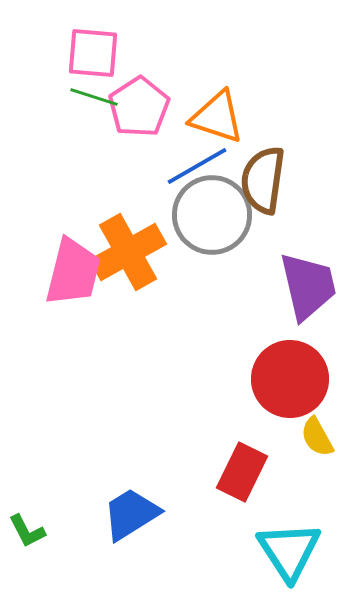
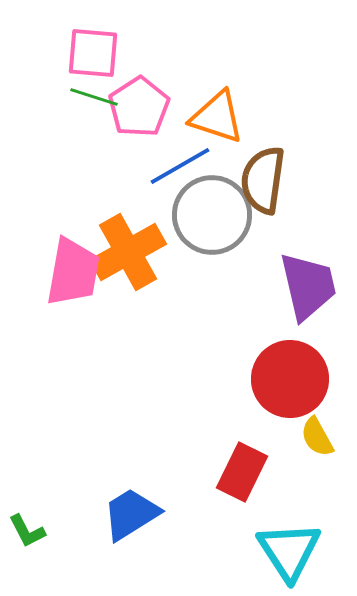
blue line: moved 17 px left
pink trapezoid: rotated 4 degrees counterclockwise
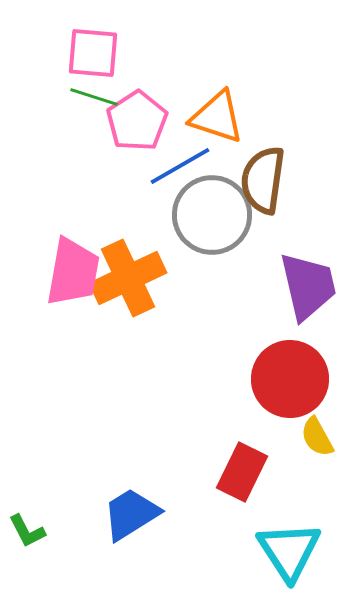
pink pentagon: moved 2 px left, 14 px down
orange cross: moved 26 px down; rotated 4 degrees clockwise
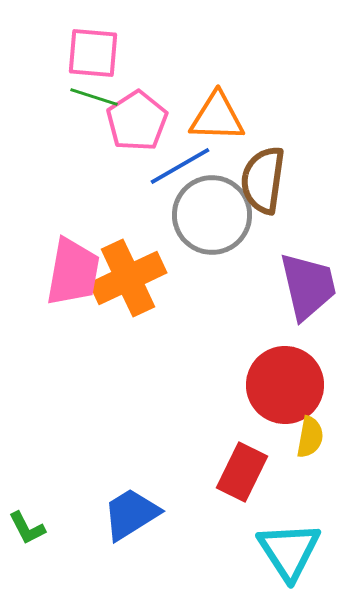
orange triangle: rotated 16 degrees counterclockwise
red circle: moved 5 px left, 6 px down
yellow semicircle: moved 7 px left; rotated 141 degrees counterclockwise
green L-shape: moved 3 px up
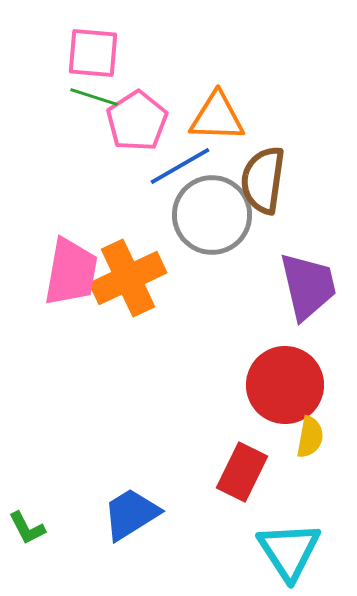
pink trapezoid: moved 2 px left
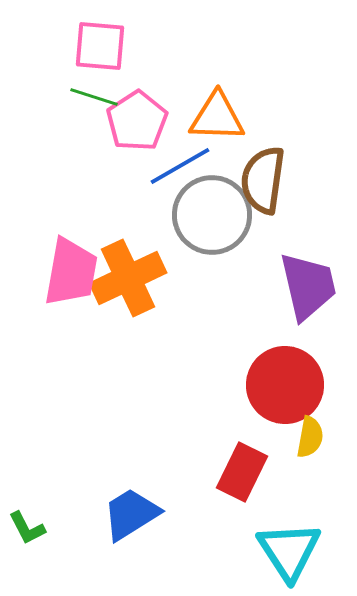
pink square: moved 7 px right, 7 px up
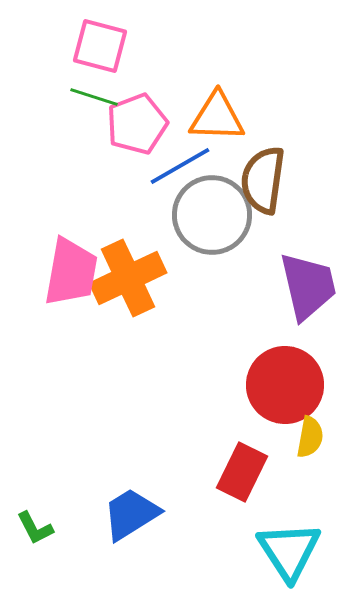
pink square: rotated 10 degrees clockwise
pink pentagon: moved 3 px down; rotated 12 degrees clockwise
green L-shape: moved 8 px right
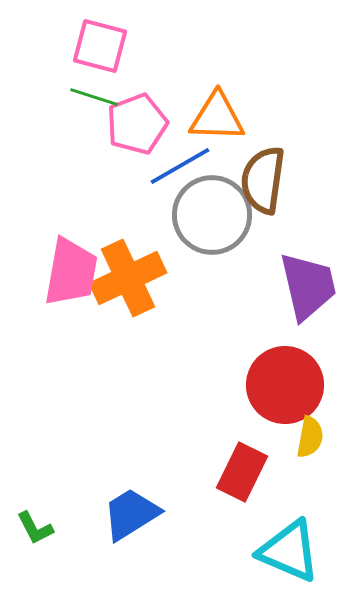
cyan triangle: rotated 34 degrees counterclockwise
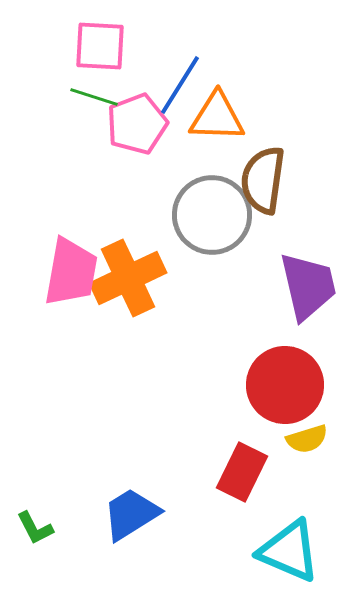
pink square: rotated 12 degrees counterclockwise
blue line: moved 81 px up; rotated 28 degrees counterclockwise
yellow semicircle: moved 3 px left, 2 px down; rotated 63 degrees clockwise
